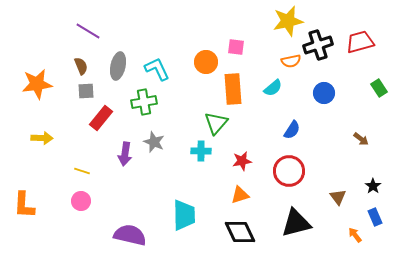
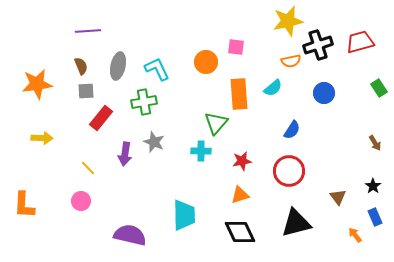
purple line: rotated 35 degrees counterclockwise
orange rectangle: moved 6 px right, 5 px down
brown arrow: moved 14 px right, 4 px down; rotated 21 degrees clockwise
yellow line: moved 6 px right, 3 px up; rotated 28 degrees clockwise
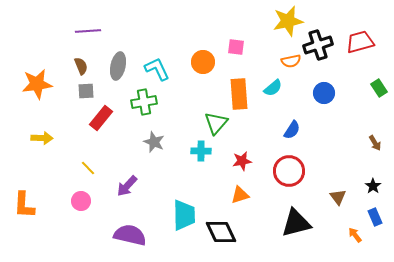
orange circle: moved 3 px left
purple arrow: moved 2 px right, 32 px down; rotated 35 degrees clockwise
black diamond: moved 19 px left
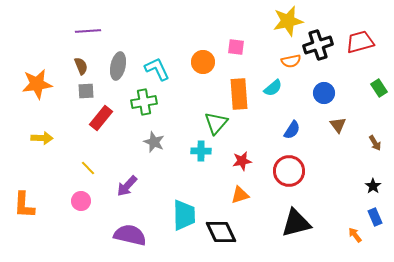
brown triangle: moved 72 px up
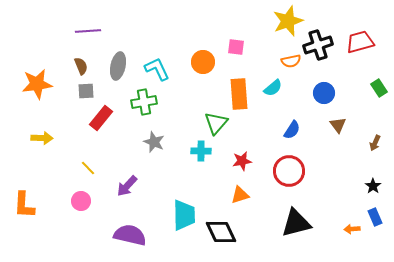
yellow star: rotated 8 degrees counterclockwise
brown arrow: rotated 56 degrees clockwise
orange arrow: moved 3 px left, 6 px up; rotated 56 degrees counterclockwise
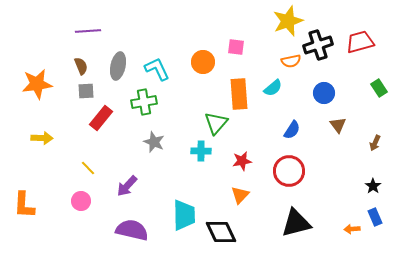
orange triangle: rotated 30 degrees counterclockwise
purple semicircle: moved 2 px right, 5 px up
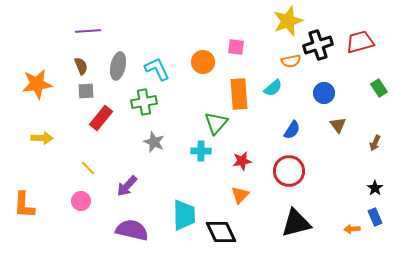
black star: moved 2 px right, 2 px down
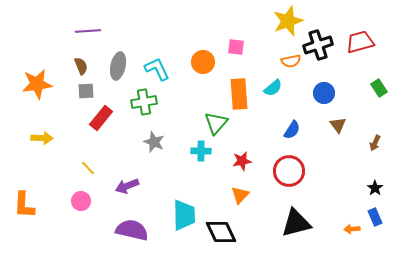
purple arrow: rotated 25 degrees clockwise
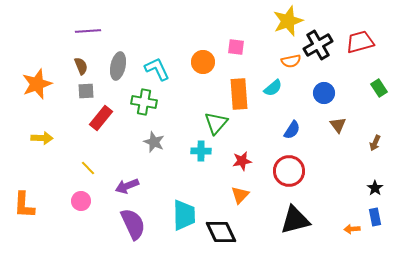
black cross: rotated 12 degrees counterclockwise
orange star: rotated 12 degrees counterclockwise
green cross: rotated 20 degrees clockwise
blue rectangle: rotated 12 degrees clockwise
black triangle: moved 1 px left, 3 px up
purple semicircle: moved 1 px right, 6 px up; rotated 52 degrees clockwise
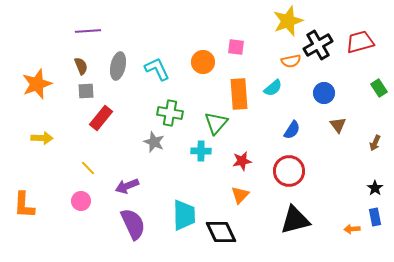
green cross: moved 26 px right, 11 px down
